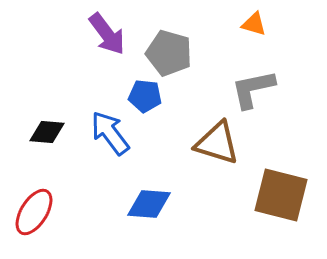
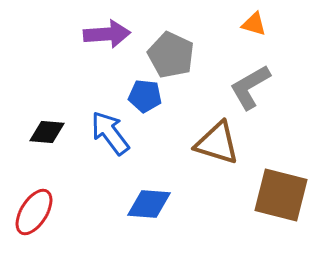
purple arrow: rotated 57 degrees counterclockwise
gray pentagon: moved 2 px right, 2 px down; rotated 9 degrees clockwise
gray L-shape: moved 3 px left, 2 px up; rotated 18 degrees counterclockwise
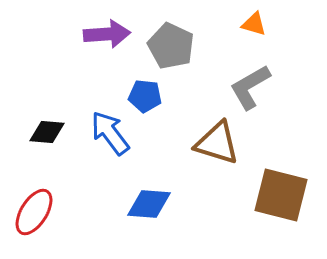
gray pentagon: moved 9 px up
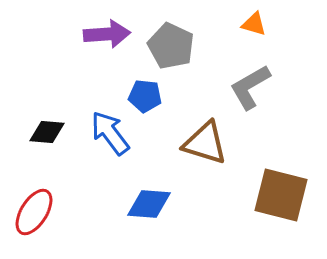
brown triangle: moved 12 px left
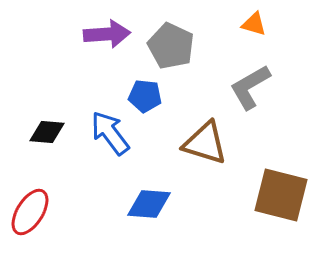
red ellipse: moved 4 px left
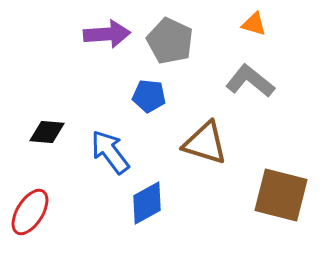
gray pentagon: moved 1 px left, 5 px up
gray L-shape: moved 6 px up; rotated 69 degrees clockwise
blue pentagon: moved 4 px right
blue arrow: moved 19 px down
blue diamond: moved 2 px left, 1 px up; rotated 33 degrees counterclockwise
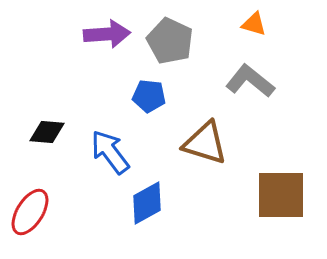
brown square: rotated 14 degrees counterclockwise
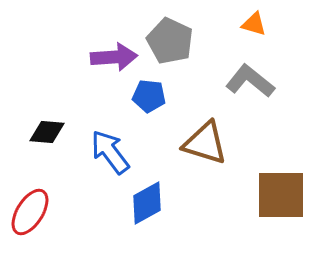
purple arrow: moved 7 px right, 23 px down
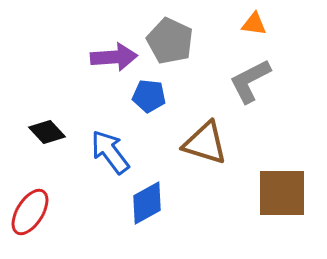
orange triangle: rotated 8 degrees counterclockwise
gray L-shape: rotated 66 degrees counterclockwise
black diamond: rotated 42 degrees clockwise
brown square: moved 1 px right, 2 px up
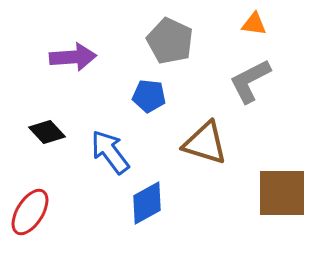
purple arrow: moved 41 px left
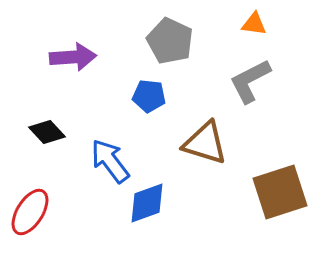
blue arrow: moved 9 px down
brown square: moved 2 px left, 1 px up; rotated 18 degrees counterclockwise
blue diamond: rotated 9 degrees clockwise
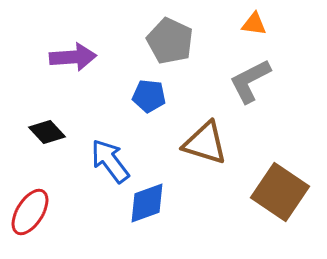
brown square: rotated 38 degrees counterclockwise
